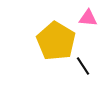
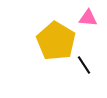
black line: moved 1 px right, 1 px up
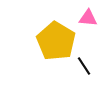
black line: moved 1 px down
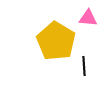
black line: rotated 30 degrees clockwise
